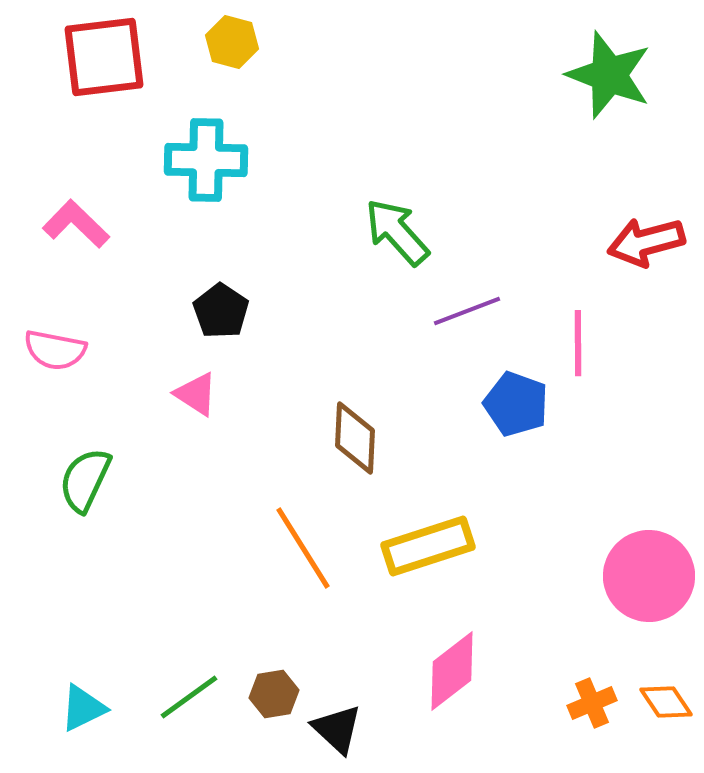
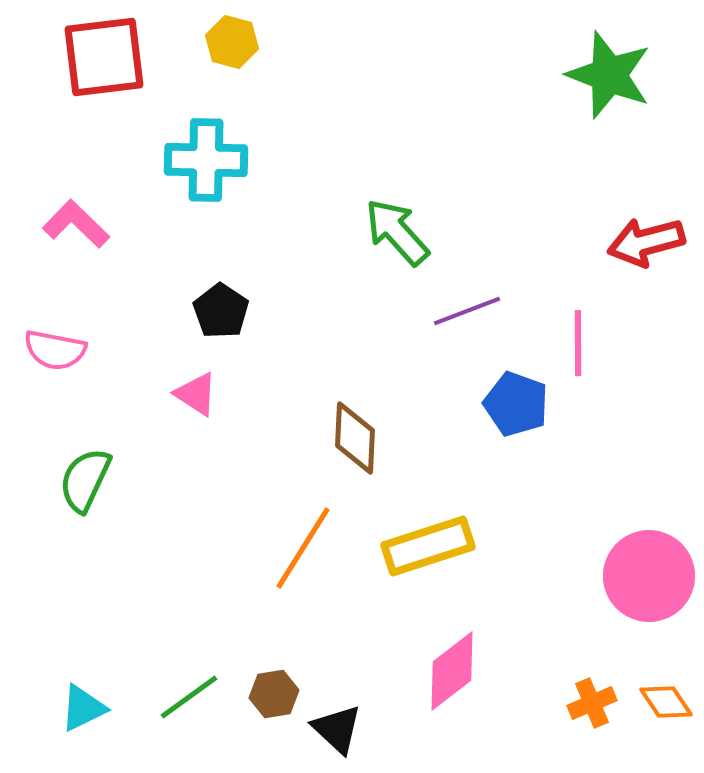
orange line: rotated 64 degrees clockwise
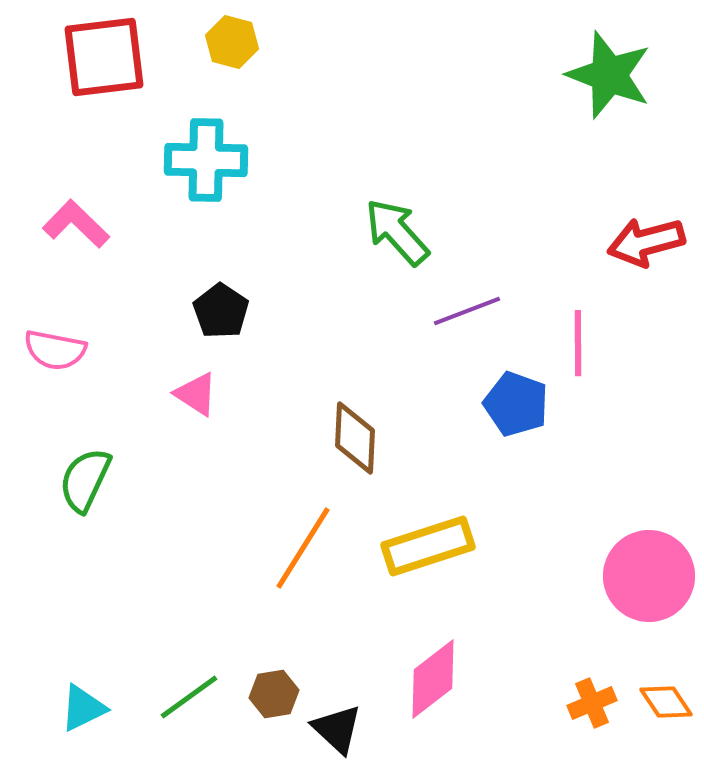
pink diamond: moved 19 px left, 8 px down
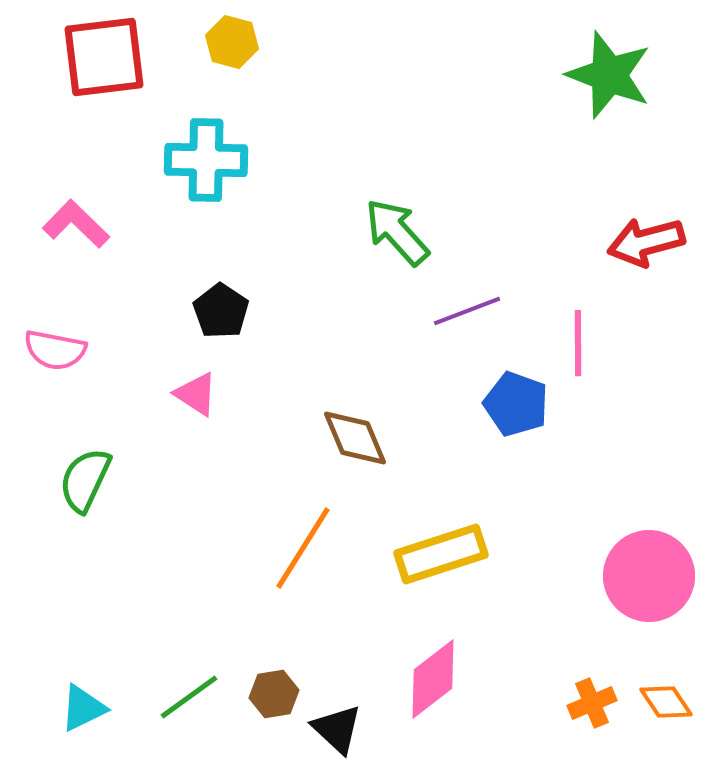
brown diamond: rotated 26 degrees counterclockwise
yellow rectangle: moved 13 px right, 8 px down
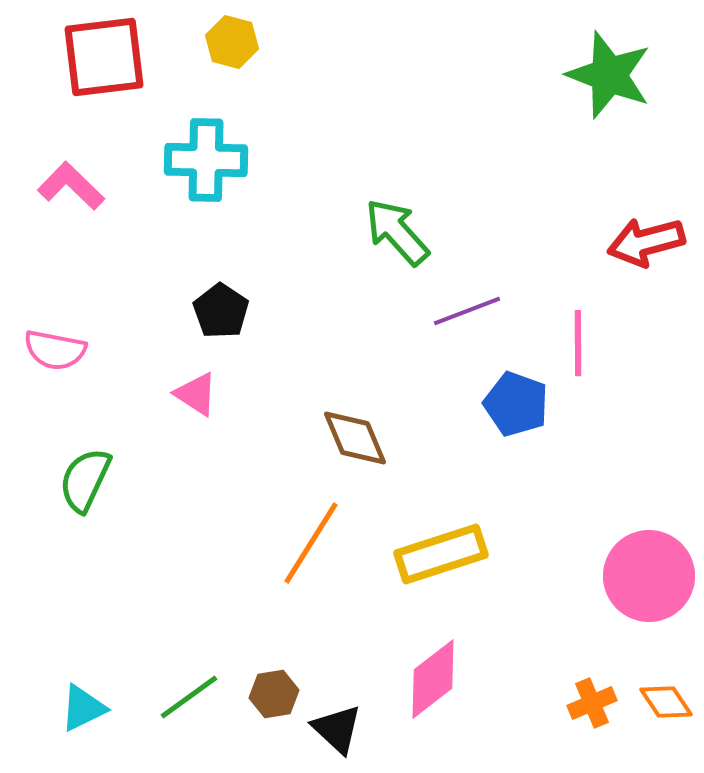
pink L-shape: moved 5 px left, 38 px up
orange line: moved 8 px right, 5 px up
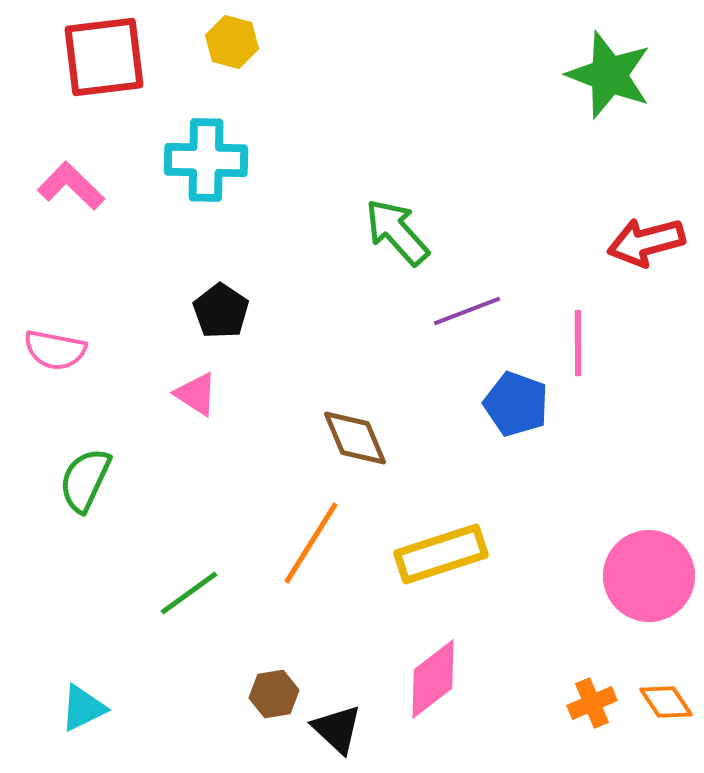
green line: moved 104 px up
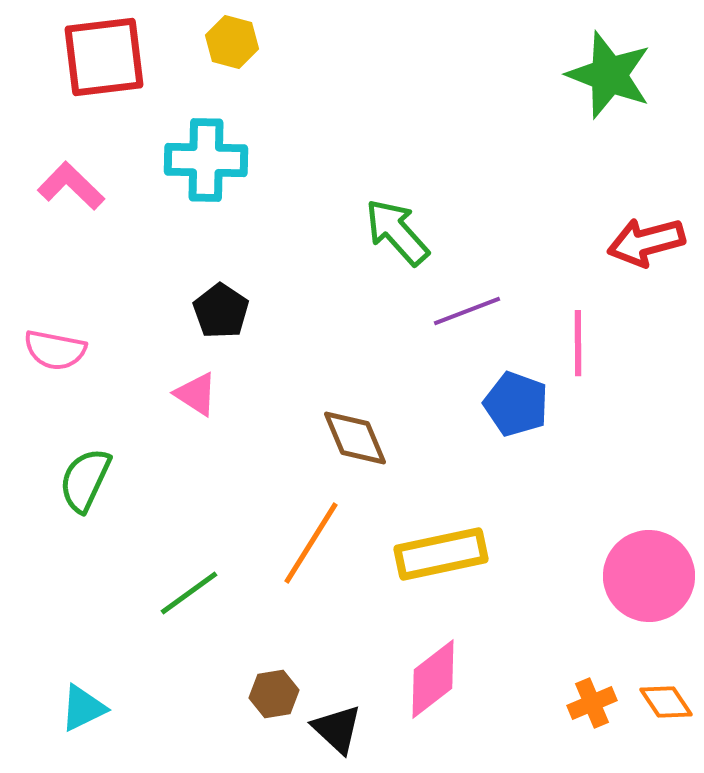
yellow rectangle: rotated 6 degrees clockwise
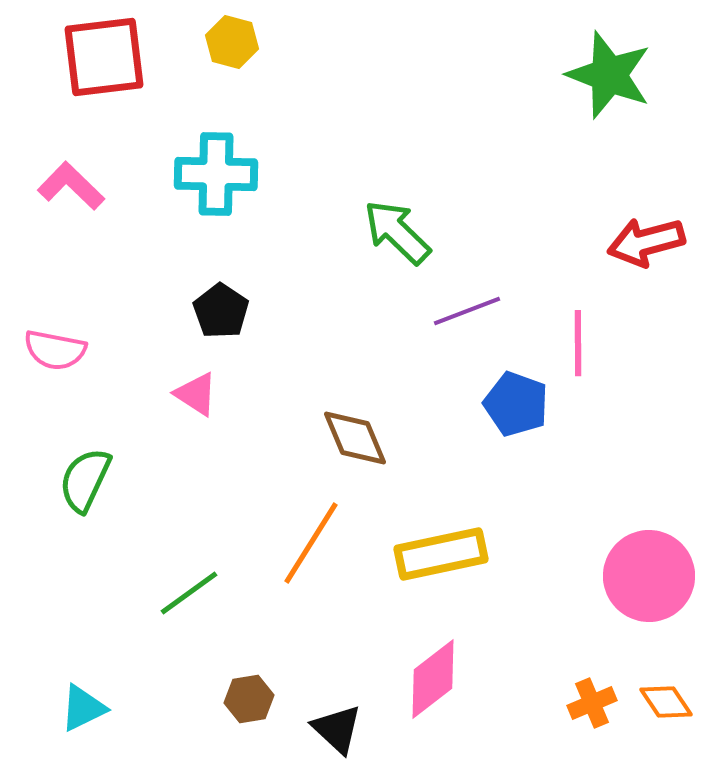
cyan cross: moved 10 px right, 14 px down
green arrow: rotated 4 degrees counterclockwise
brown hexagon: moved 25 px left, 5 px down
